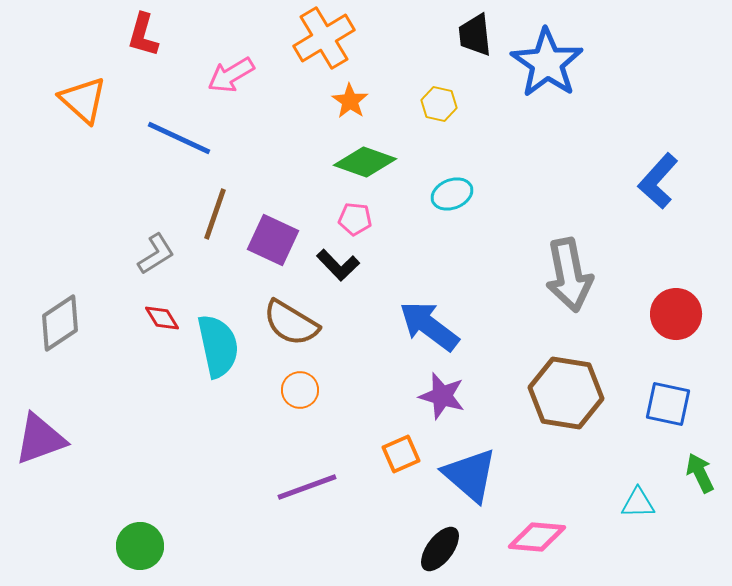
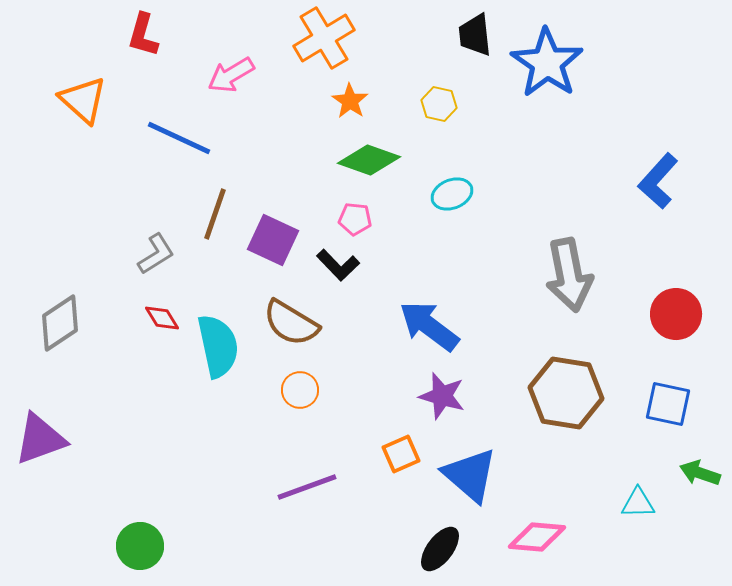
green diamond: moved 4 px right, 2 px up
green arrow: rotated 45 degrees counterclockwise
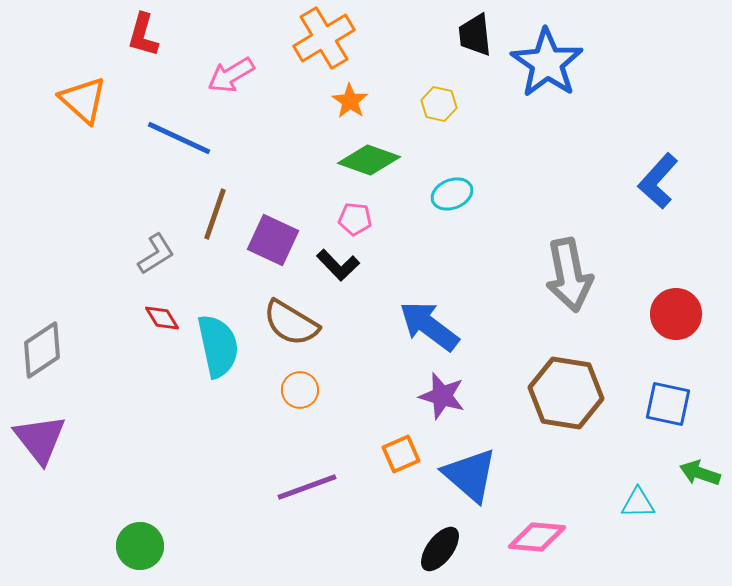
gray diamond: moved 18 px left, 27 px down
purple triangle: rotated 48 degrees counterclockwise
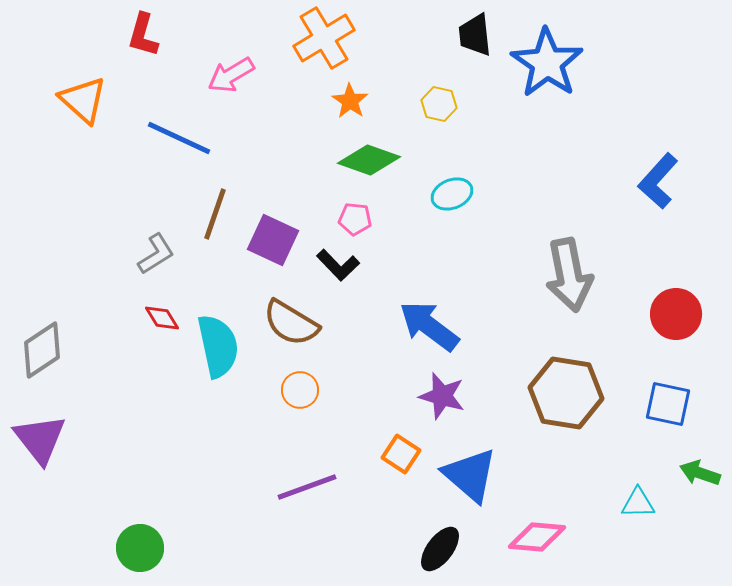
orange square: rotated 33 degrees counterclockwise
green circle: moved 2 px down
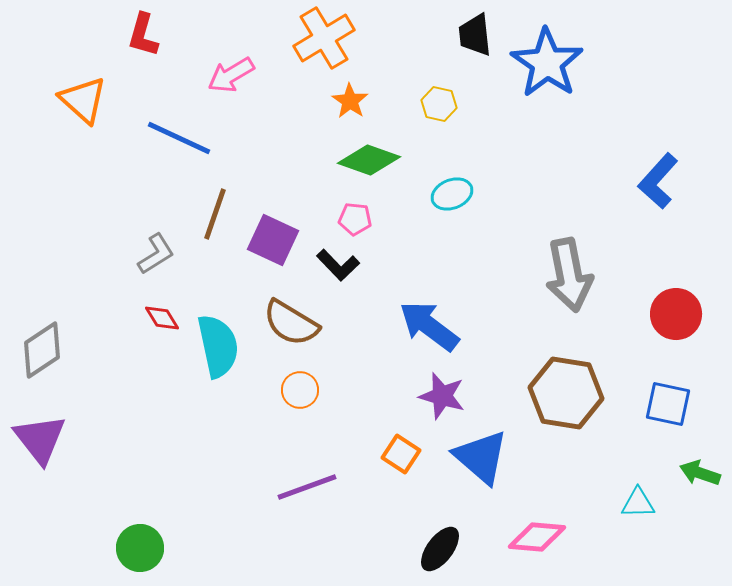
blue triangle: moved 11 px right, 18 px up
